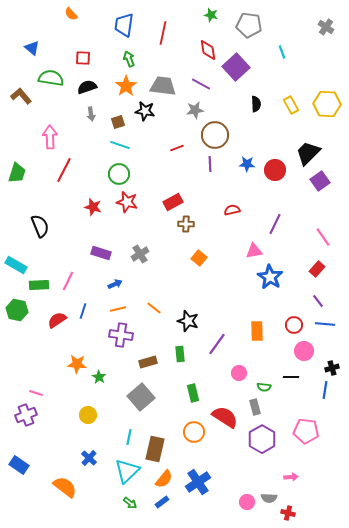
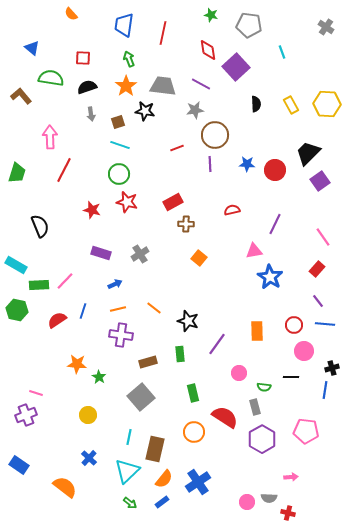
red star at (93, 207): moved 1 px left, 3 px down
pink line at (68, 281): moved 3 px left; rotated 18 degrees clockwise
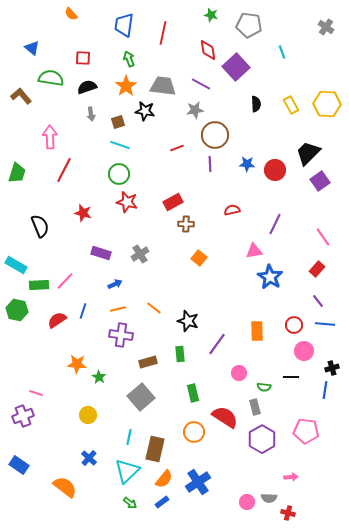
red star at (92, 210): moved 9 px left, 3 px down
purple cross at (26, 415): moved 3 px left, 1 px down
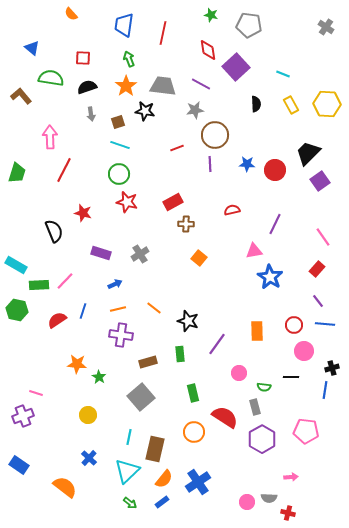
cyan line at (282, 52): moved 1 px right, 22 px down; rotated 48 degrees counterclockwise
black semicircle at (40, 226): moved 14 px right, 5 px down
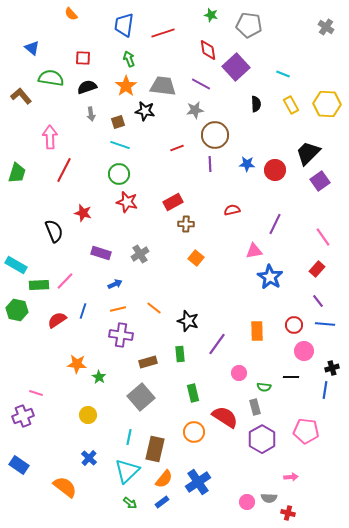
red line at (163, 33): rotated 60 degrees clockwise
orange square at (199, 258): moved 3 px left
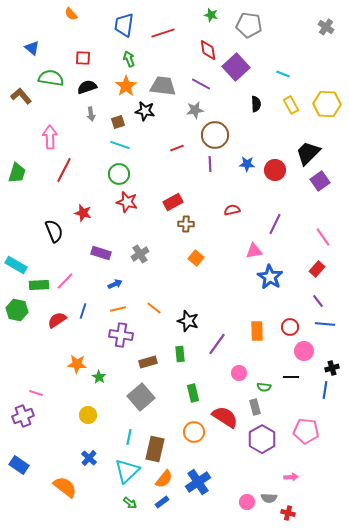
red circle at (294, 325): moved 4 px left, 2 px down
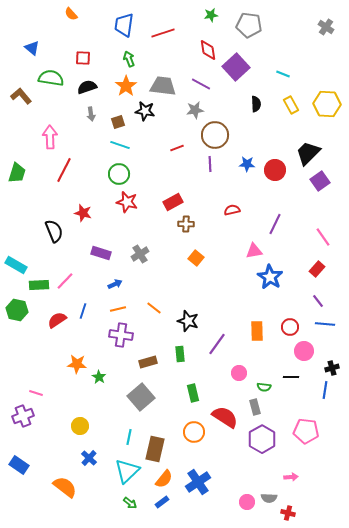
green star at (211, 15): rotated 24 degrees counterclockwise
yellow circle at (88, 415): moved 8 px left, 11 px down
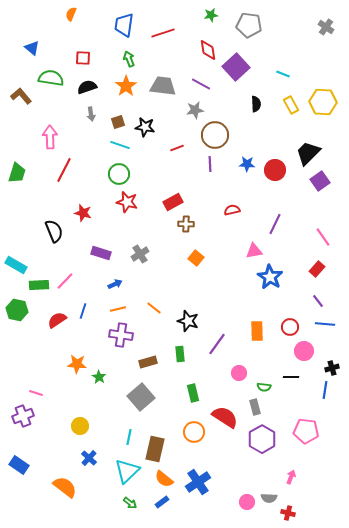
orange semicircle at (71, 14): rotated 64 degrees clockwise
yellow hexagon at (327, 104): moved 4 px left, 2 px up
black star at (145, 111): moved 16 px down
pink arrow at (291, 477): rotated 64 degrees counterclockwise
orange semicircle at (164, 479): rotated 90 degrees clockwise
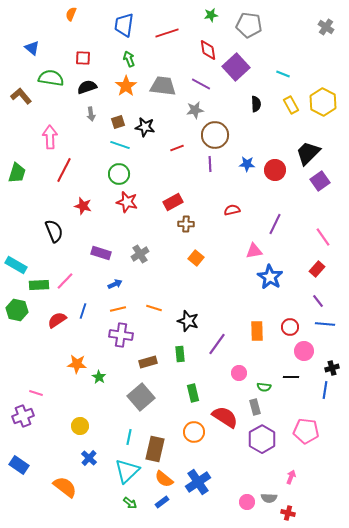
red line at (163, 33): moved 4 px right
yellow hexagon at (323, 102): rotated 24 degrees clockwise
red star at (83, 213): moved 7 px up
orange line at (154, 308): rotated 21 degrees counterclockwise
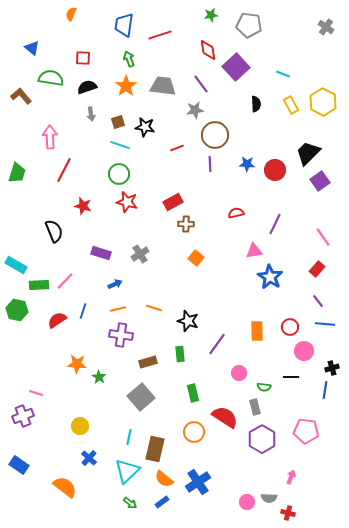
red line at (167, 33): moved 7 px left, 2 px down
purple line at (201, 84): rotated 24 degrees clockwise
red semicircle at (232, 210): moved 4 px right, 3 px down
